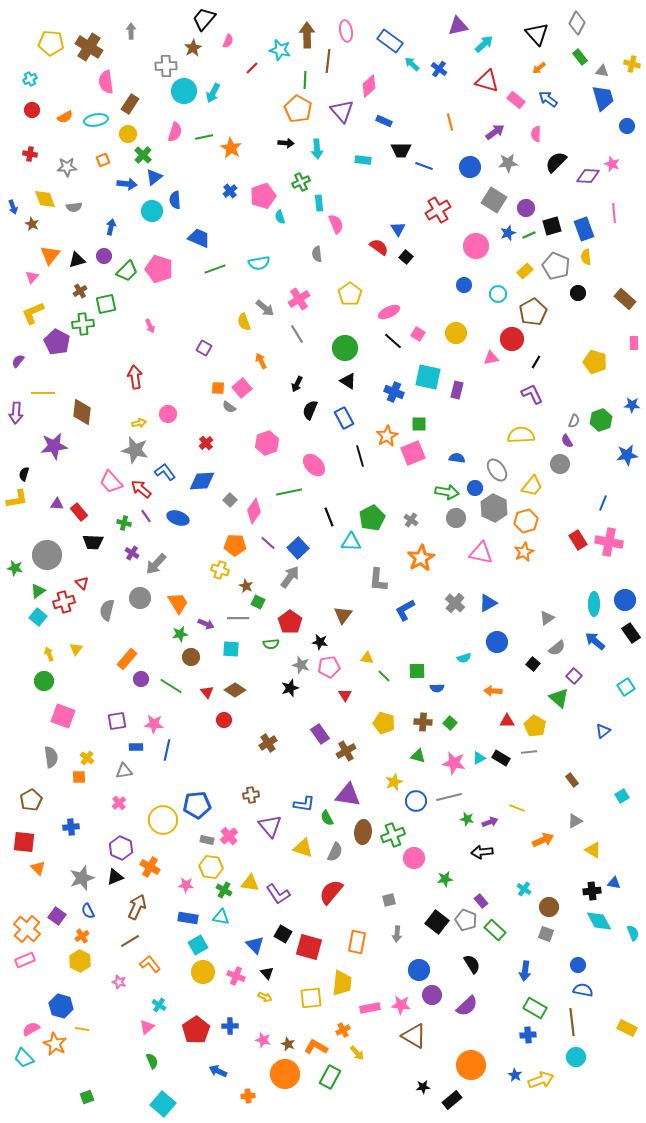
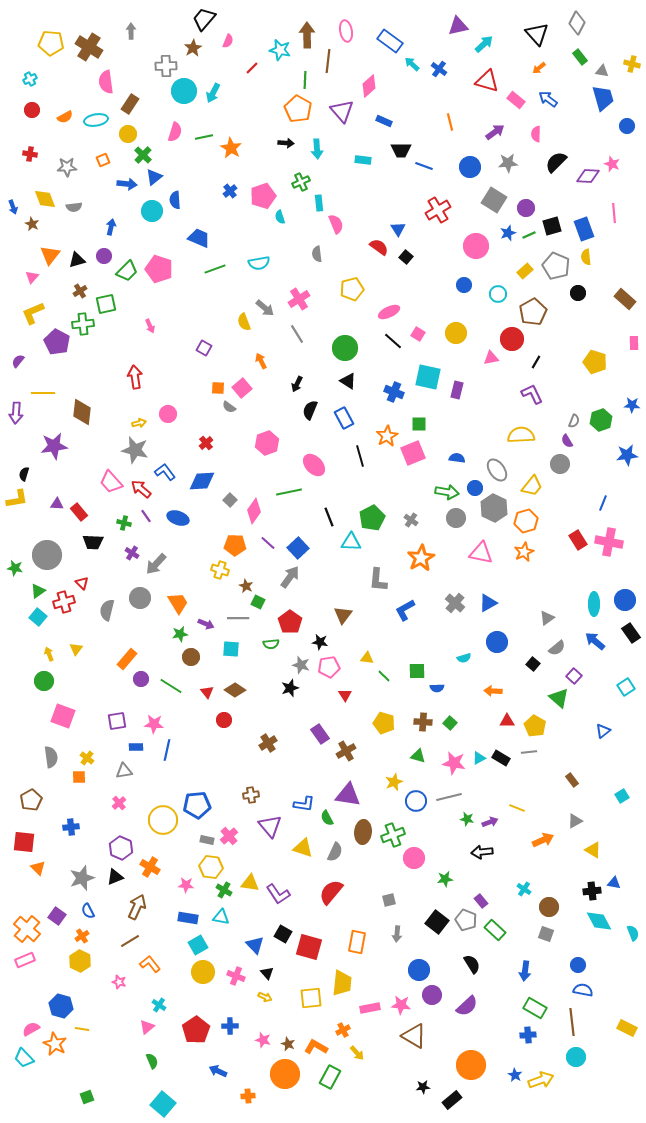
yellow pentagon at (350, 294): moved 2 px right, 5 px up; rotated 20 degrees clockwise
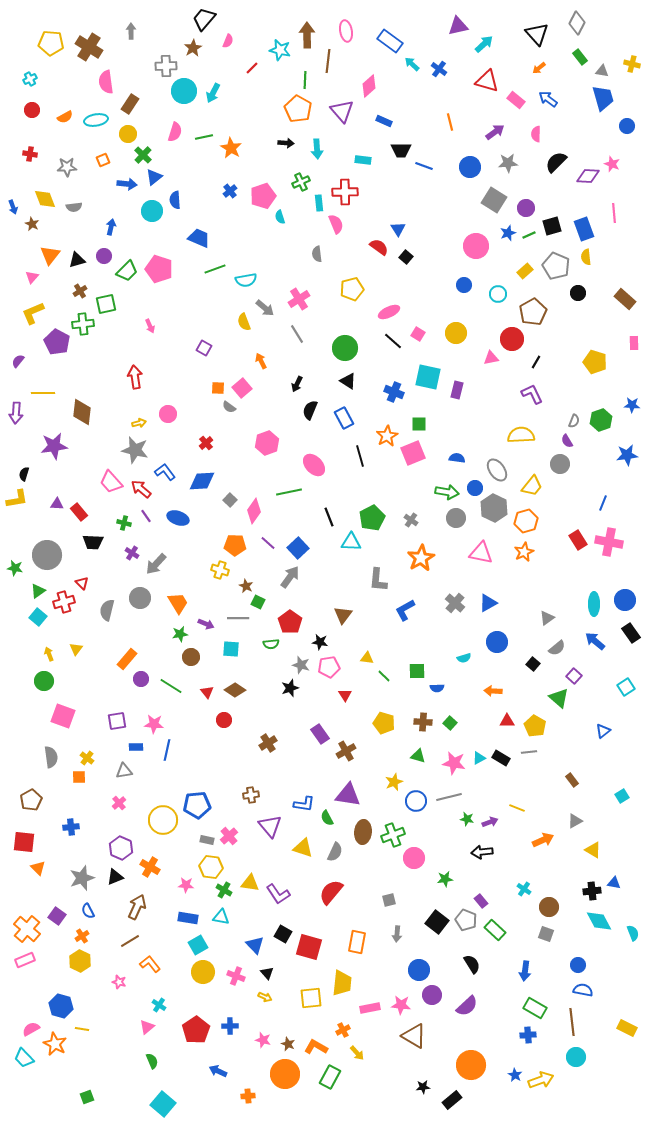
red cross at (438, 210): moved 93 px left, 18 px up; rotated 30 degrees clockwise
cyan semicircle at (259, 263): moved 13 px left, 17 px down
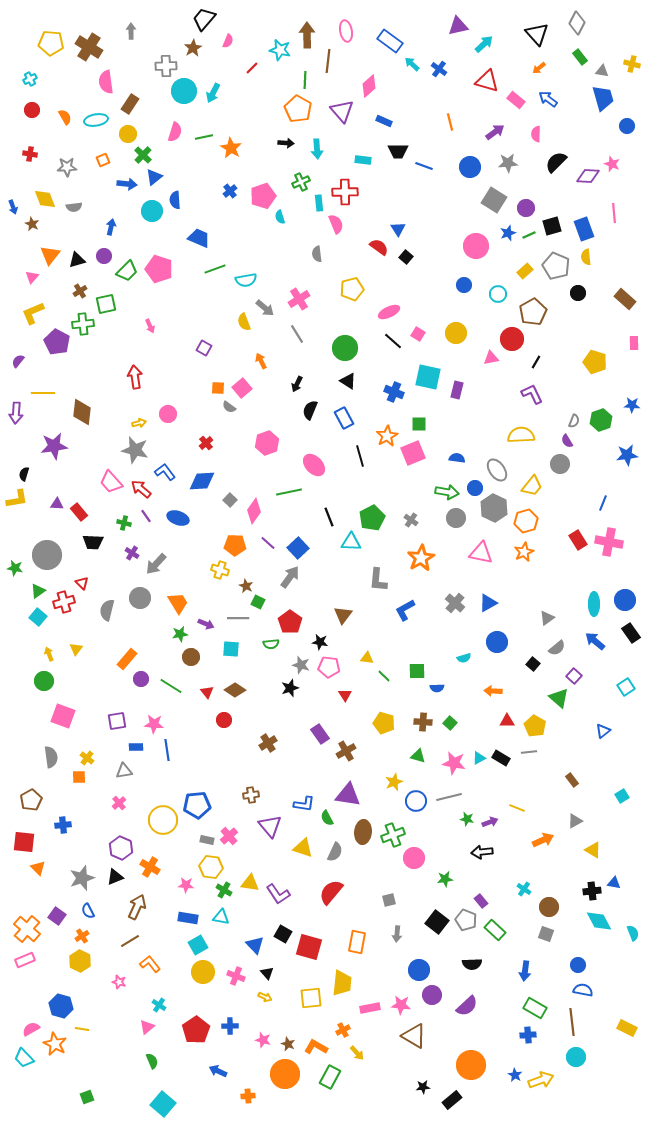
orange semicircle at (65, 117): rotated 91 degrees counterclockwise
black trapezoid at (401, 150): moved 3 px left, 1 px down
pink pentagon at (329, 667): rotated 15 degrees clockwise
blue line at (167, 750): rotated 20 degrees counterclockwise
blue cross at (71, 827): moved 8 px left, 2 px up
black semicircle at (472, 964): rotated 120 degrees clockwise
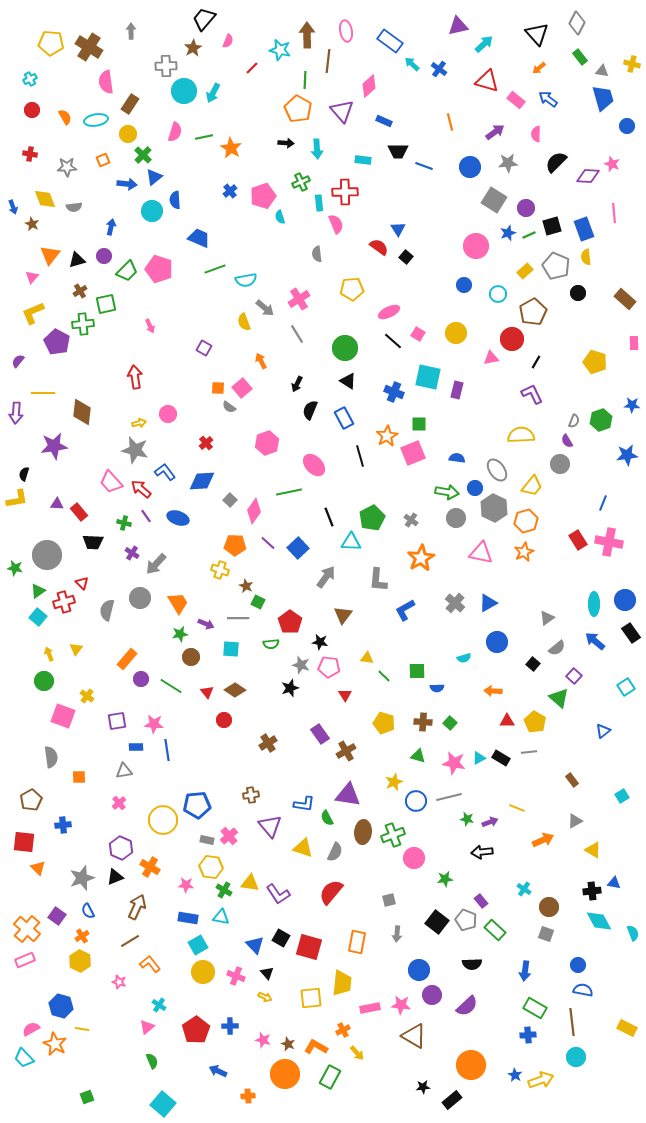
yellow pentagon at (352, 289): rotated 10 degrees clockwise
gray arrow at (290, 577): moved 36 px right
yellow pentagon at (535, 726): moved 4 px up
yellow cross at (87, 758): moved 62 px up
black square at (283, 934): moved 2 px left, 4 px down
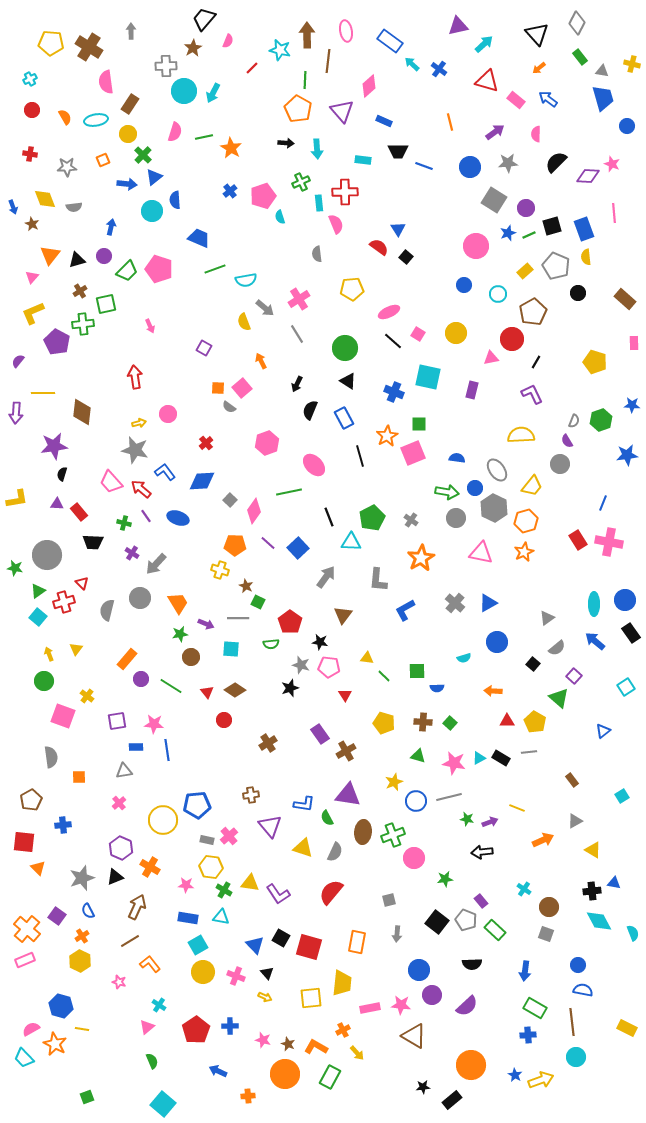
purple rectangle at (457, 390): moved 15 px right
black semicircle at (24, 474): moved 38 px right
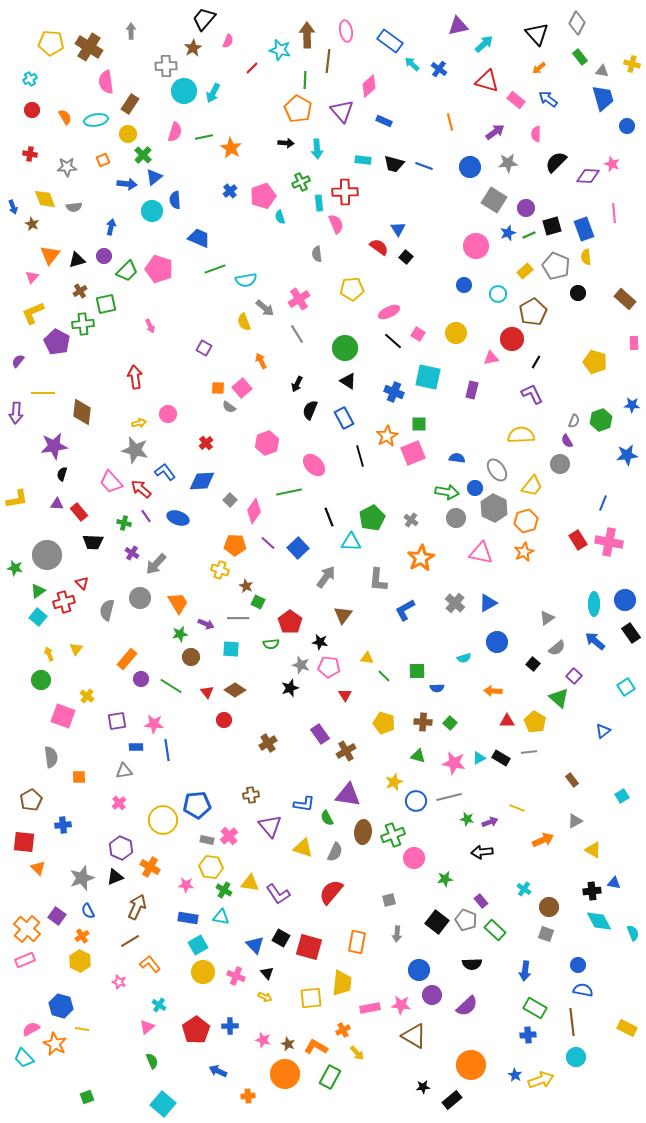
black trapezoid at (398, 151): moved 4 px left, 13 px down; rotated 15 degrees clockwise
green circle at (44, 681): moved 3 px left, 1 px up
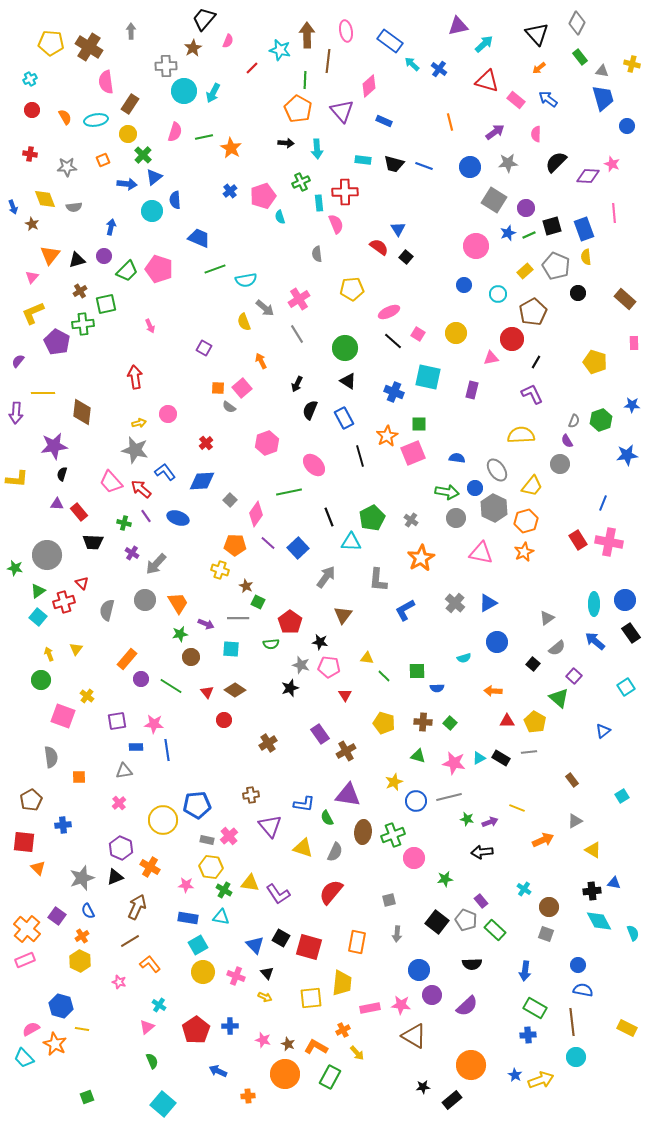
yellow L-shape at (17, 499): moved 20 px up; rotated 15 degrees clockwise
pink diamond at (254, 511): moved 2 px right, 3 px down
gray circle at (140, 598): moved 5 px right, 2 px down
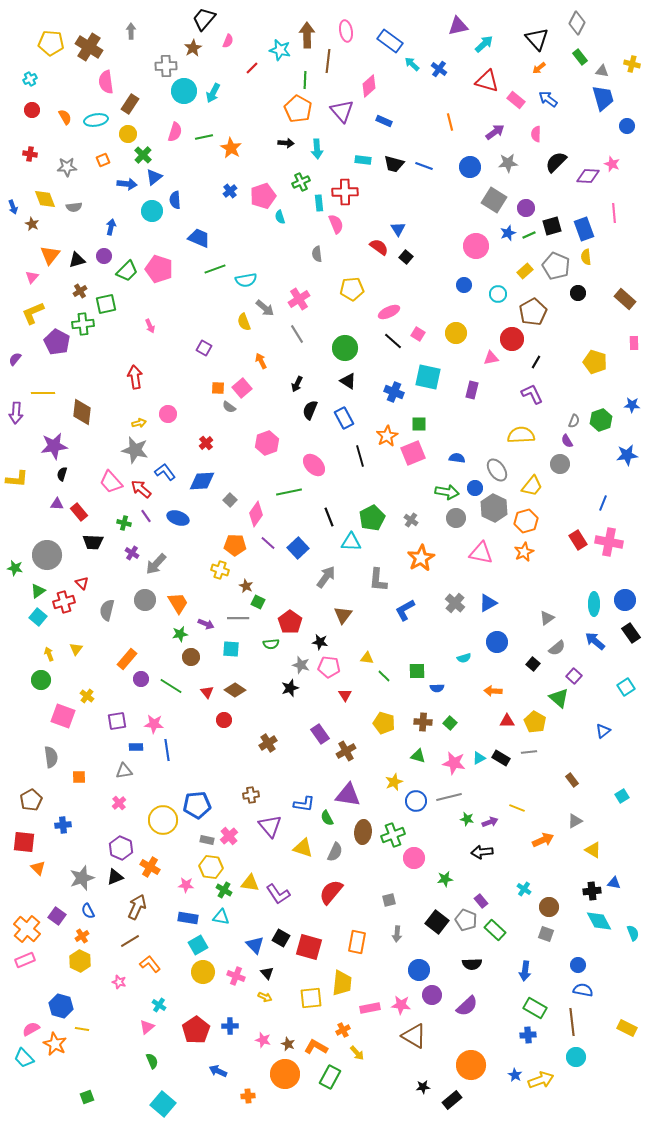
black triangle at (537, 34): moved 5 px down
purple semicircle at (18, 361): moved 3 px left, 2 px up
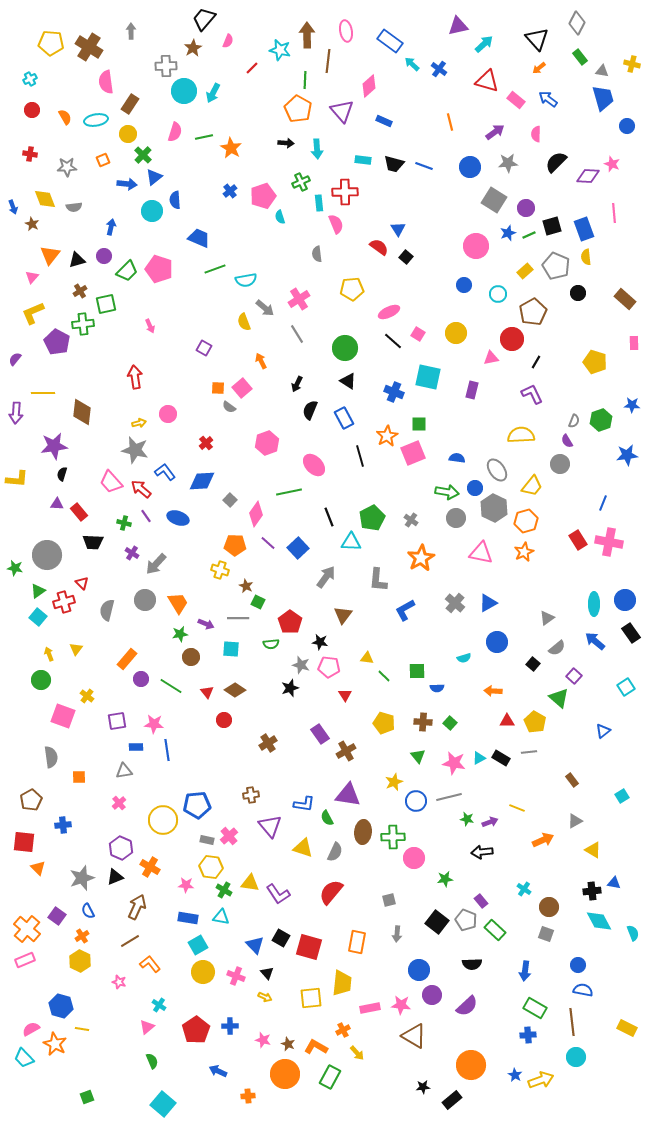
green triangle at (418, 756): rotated 35 degrees clockwise
green cross at (393, 835): moved 2 px down; rotated 20 degrees clockwise
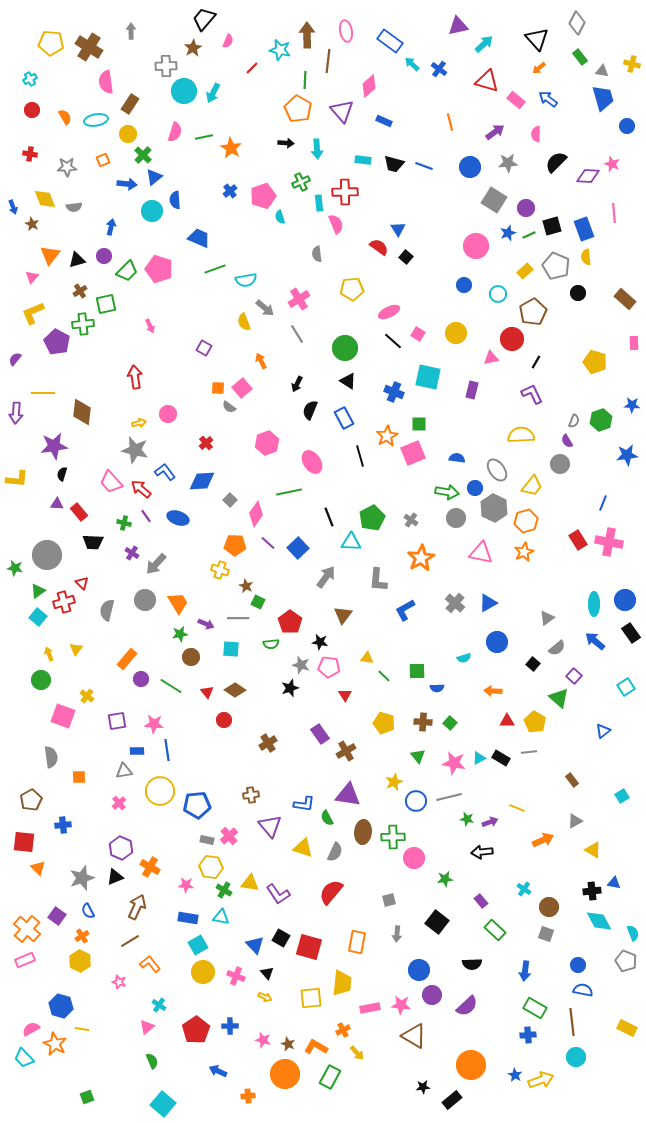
pink ellipse at (314, 465): moved 2 px left, 3 px up; rotated 10 degrees clockwise
blue rectangle at (136, 747): moved 1 px right, 4 px down
yellow circle at (163, 820): moved 3 px left, 29 px up
gray pentagon at (466, 920): moved 160 px right, 41 px down
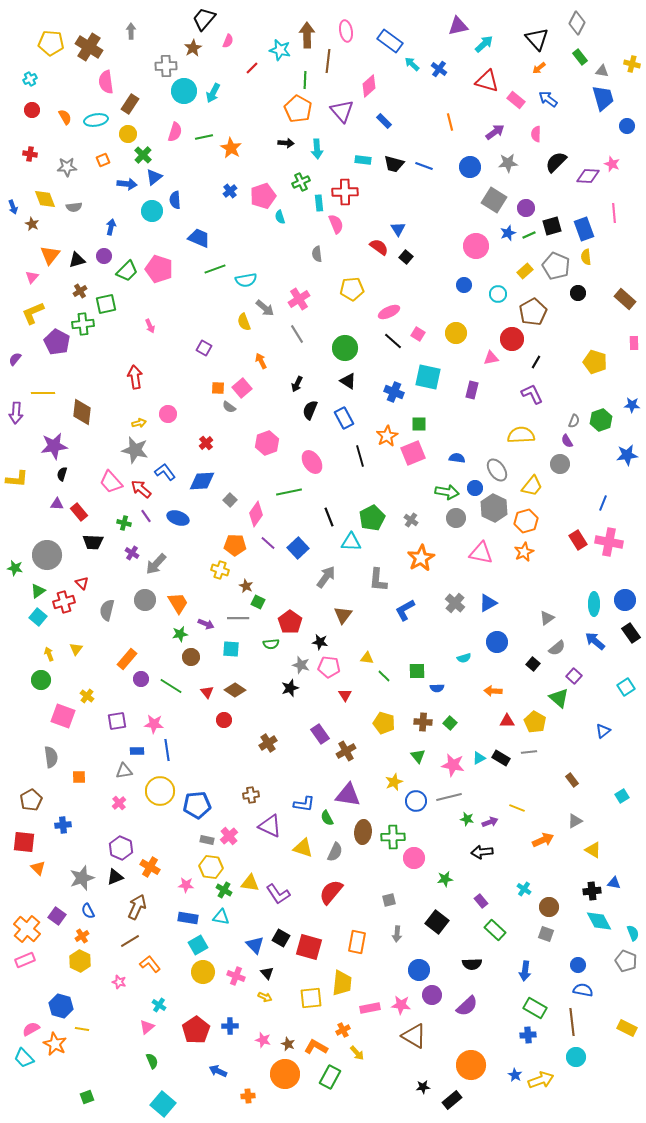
blue rectangle at (384, 121): rotated 21 degrees clockwise
pink star at (454, 763): moved 1 px left, 2 px down
purple triangle at (270, 826): rotated 25 degrees counterclockwise
